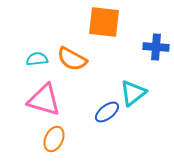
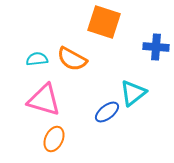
orange square: rotated 12 degrees clockwise
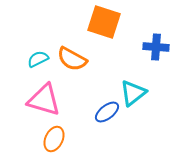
cyan semicircle: moved 1 px right; rotated 20 degrees counterclockwise
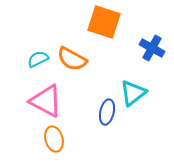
blue cross: moved 4 px left, 1 px down; rotated 25 degrees clockwise
pink triangle: moved 2 px right, 1 px down; rotated 12 degrees clockwise
blue ellipse: rotated 40 degrees counterclockwise
orange ellipse: rotated 40 degrees counterclockwise
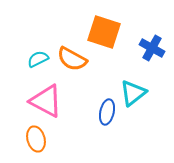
orange square: moved 10 px down
orange ellipse: moved 18 px left
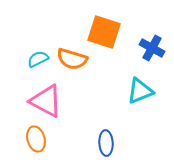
orange semicircle: rotated 12 degrees counterclockwise
cyan triangle: moved 7 px right, 2 px up; rotated 16 degrees clockwise
blue ellipse: moved 1 px left, 31 px down; rotated 15 degrees counterclockwise
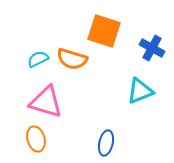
orange square: moved 1 px up
pink triangle: moved 1 px down; rotated 12 degrees counterclockwise
blue ellipse: rotated 15 degrees clockwise
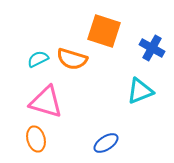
blue ellipse: rotated 45 degrees clockwise
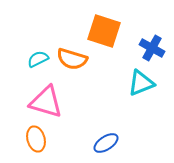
cyan triangle: moved 1 px right, 8 px up
